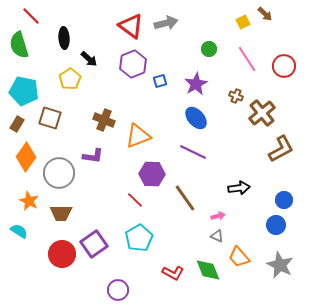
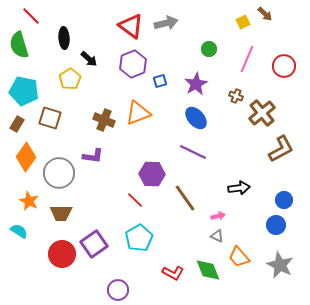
pink line at (247, 59): rotated 56 degrees clockwise
orange triangle at (138, 136): moved 23 px up
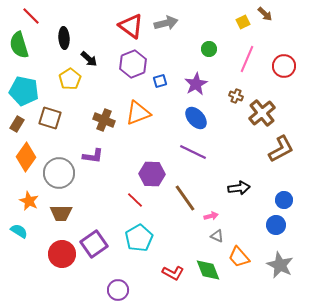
pink arrow at (218, 216): moved 7 px left
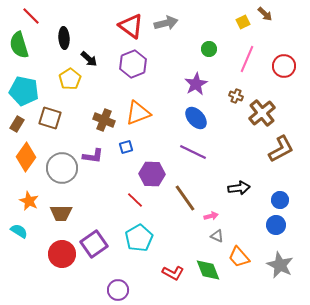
blue square at (160, 81): moved 34 px left, 66 px down
gray circle at (59, 173): moved 3 px right, 5 px up
blue circle at (284, 200): moved 4 px left
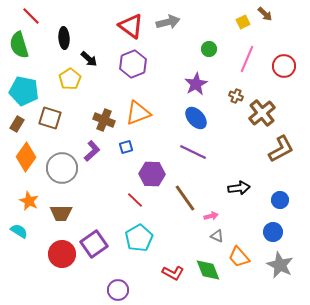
gray arrow at (166, 23): moved 2 px right, 1 px up
purple L-shape at (93, 156): moved 1 px left, 5 px up; rotated 50 degrees counterclockwise
blue circle at (276, 225): moved 3 px left, 7 px down
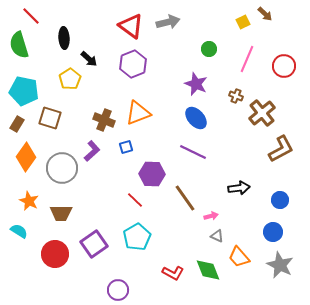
purple star at (196, 84): rotated 20 degrees counterclockwise
cyan pentagon at (139, 238): moved 2 px left, 1 px up
red circle at (62, 254): moved 7 px left
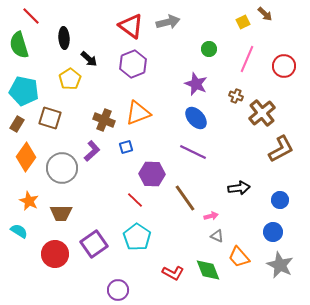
cyan pentagon at (137, 237): rotated 8 degrees counterclockwise
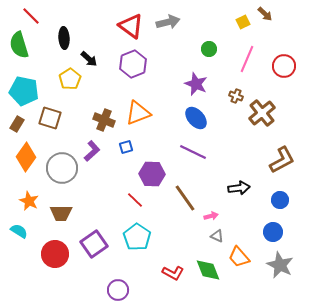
brown L-shape at (281, 149): moved 1 px right, 11 px down
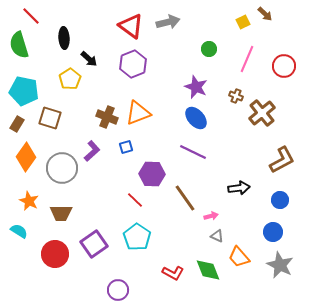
purple star at (196, 84): moved 3 px down
brown cross at (104, 120): moved 3 px right, 3 px up
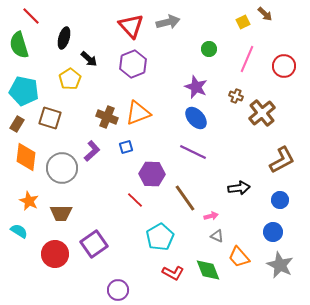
red triangle at (131, 26): rotated 12 degrees clockwise
black ellipse at (64, 38): rotated 20 degrees clockwise
orange diamond at (26, 157): rotated 28 degrees counterclockwise
cyan pentagon at (137, 237): moved 23 px right; rotated 8 degrees clockwise
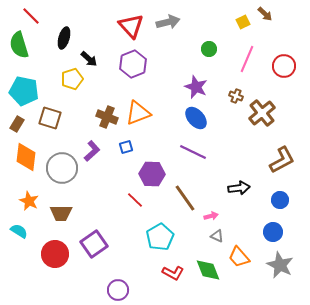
yellow pentagon at (70, 79): moved 2 px right; rotated 15 degrees clockwise
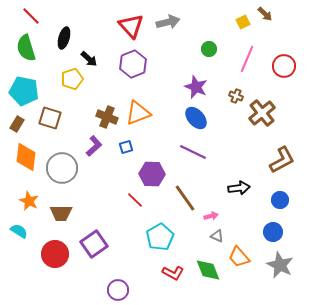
green semicircle at (19, 45): moved 7 px right, 3 px down
purple L-shape at (92, 151): moved 2 px right, 5 px up
